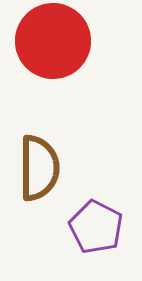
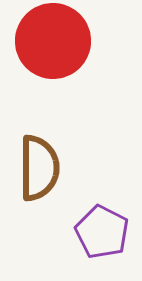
purple pentagon: moved 6 px right, 5 px down
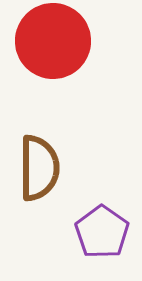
purple pentagon: rotated 8 degrees clockwise
